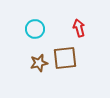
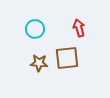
brown square: moved 2 px right
brown star: rotated 18 degrees clockwise
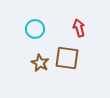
brown square: rotated 15 degrees clockwise
brown star: moved 1 px right; rotated 24 degrees clockwise
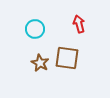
red arrow: moved 4 px up
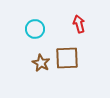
brown square: rotated 10 degrees counterclockwise
brown star: moved 1 px right
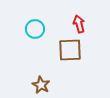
brown square: moved 3 px right, 8 px up
brown star: moved 22 px down
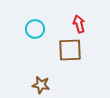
brown star: rotated 18 degrees counterclockwise
